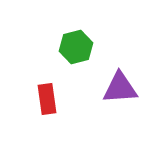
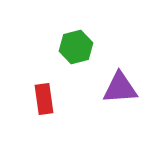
red rectangle: moved 3 px left
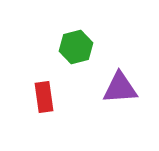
red rectangle: moved 2 px up
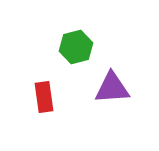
purple triangle: moved 8 px left
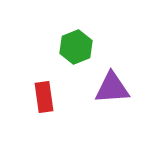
green hexagon: rotated 8 degrees counterclockwise
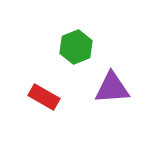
red rectangle: rotated 52 degrees counterclockwise
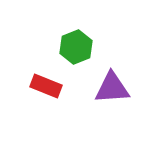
red rectangle: moved 2 px right, 11 px up; rotated 8 degrees counterclockwise
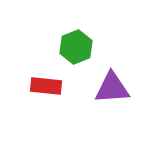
red rectangle: rotated 16 degrees counterclockwise
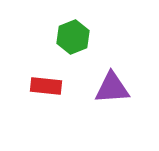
green hexagon: moved 3 px left, 10 px up
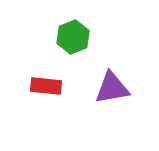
purple triangle: rotated 6 degrees counterclockwise
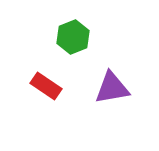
red rectangle: rotated 28 degrees clockwise
